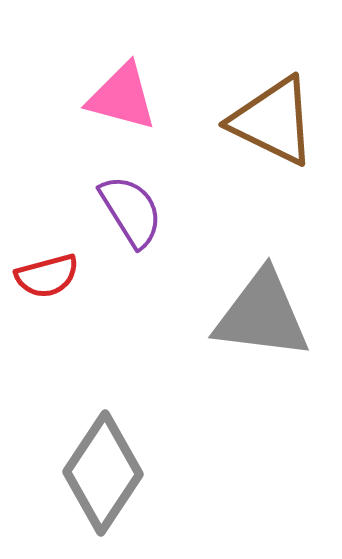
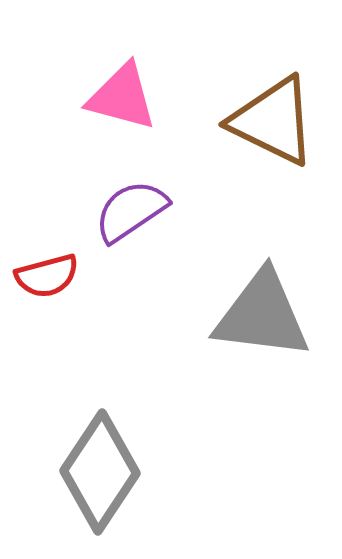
purple semicircle: rotated 92 degrees counterclockwise
gray diamond: moved 3 px left, 1 px up
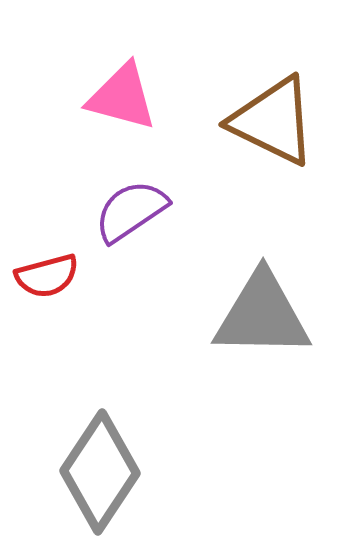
gray triangle: rotated 6 degrees counterclockwise
